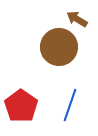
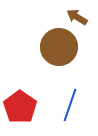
brown arrow: moved 2 px up
red pentagon: moved 1 px left, 1 px down
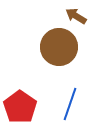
brown arrow: moved 1 px left, 1 px up
blue line: moved 1 px up
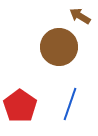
brown arrow: moved 4 px right
red pentagon: moved 1 px up
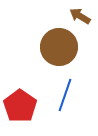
blue line: moved 5 px left, 9 px up
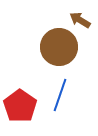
brown arrow: moved 4 px down
blue line: moved 5 px left
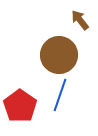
brown arrow: rotated 20 degrees clockwise
brown circle: moved 8 px down
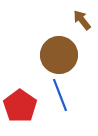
brown arrow: moved 2 px right
blue line: rotated 40 degrees counterclockwise
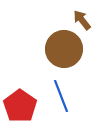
brown circle: moved 5 px right, 6 px up
blue line: moved 1 px right, 1 px down
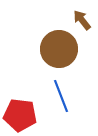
brown circle: moved 5 px left
red pentagon: moved 9 px down; rotated 28 degrees counterclockwise
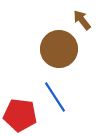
blue line: moved 6 px left, 1 px down; rotated 12 degrees counterclockwise
